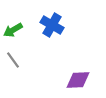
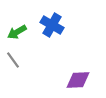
green arrow: moved 4 px right, 2 px down
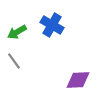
gray line: moved 1 px right, 1 px down
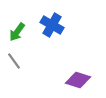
green arrow: rotated 24 degrees counterclockwise
purple diamond: rotated 20 degrees clockwise
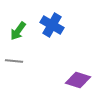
green arrow: moved 1 px right, 1 px up
gray line: rotated 48 degrees counterclockwise
